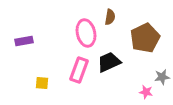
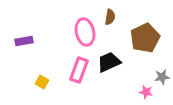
pink ellipse: moved 1 px left, 1 px up
yellow square: moved 1 px up; rotated 24 degrees clockwise
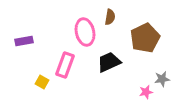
pink rectangle: moved 14 px left, 5 px up
gray star: moved 2 px down
pink star: rotated 24 degrees counterclockwise
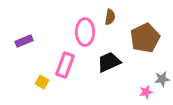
pink ellipse: rotated 12 degrees clockwise
purple rectangle: rotated 12 degrees counterclockwise
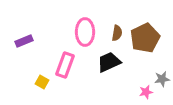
brown semicircle: moved 7 px right, 16 px down
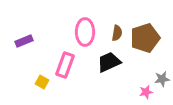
brown pentagon: rotated 8 degrees clockwise
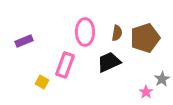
gray star: rotated 21 degrees counterclockwise
pink star: rotated 24 degrees counterclockwise
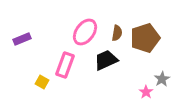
pink ellipse: rotated 36 degrees clockwise
purple rectangle: moved 2 px left, 2 px up
black trapezoid: moved 3 px left, 2 px up
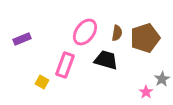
black trapezoid: rotated 40 degrees clockwise
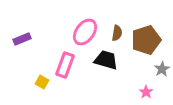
brown pentagon: moved 1 px right, 2 px down
gray star: moved 10 px up
